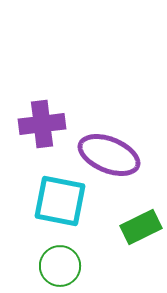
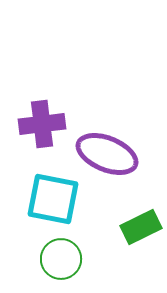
purple ellipse: moved 2 px left, 1 px up
cyan square: moved 7 px left, 2 px up
green circle: moved 1 px right, 7 px up
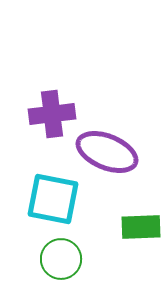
purple cross: moved 10 px right, 10 px up
purple ellipse: moved 2 px up
green rectangle: rotated 24 degrees clockwise
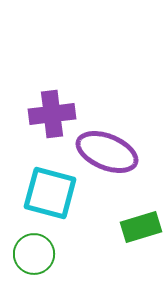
cyan square: moved 3 px left, 6 px up; rotated 4 degrees clockwise
green rectangle: rotated 15 degrees counterclockwise
green circle: moved 27 px left, 5 px up
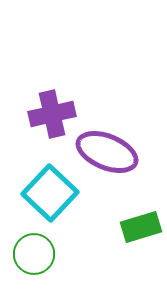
purple cross: rotated 6 degrees counterclockwise
cyan square: rotated 28 degrees clockwise
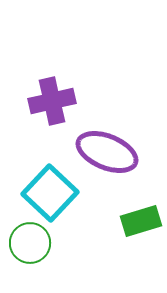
purple cross: moved 13 px up
green rectangle: moved 6 px up
green circle: moved 4 px left, 11 px up
